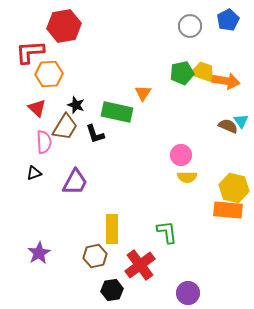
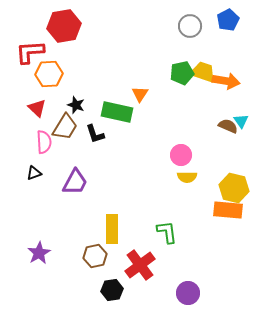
orange triangle: moved 3 px left, 1 px down
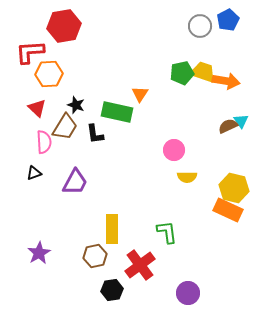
gray circle: moved 10 px right
brown semicircle: rotated 48 degrees counterclockwise
black L-shape: rotated 10 degrees clockwise
pink circle: moved 7 px left, 5 px up
orange rectangle: rotated 20 degrees clockwise
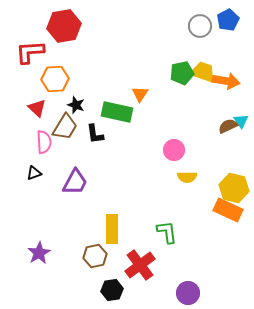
orange hexagon: moved 6 px right, 5 px down
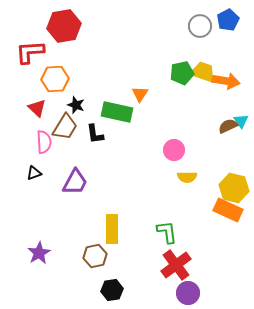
red cross: moved 36 px right
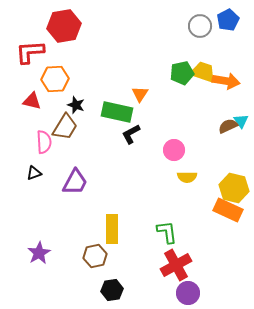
red triangle: moved 5 px left, 7 px up; rotated 30 degrees counterclockwise
black L-shape: moved 36 px right; rotated 70 degrees clockwise
red cross: rotated 8 degrees clockwise
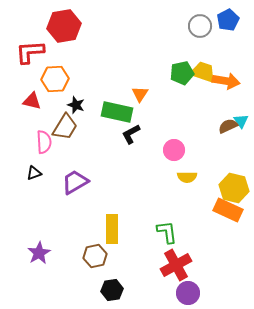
purple trapezoid: rotated 148 degrees counterclockwise
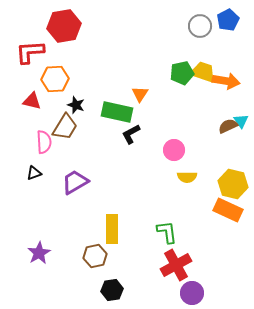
yellow hexagon: moved 1 px left, 4 px up
purple circle: moved 4 px right
